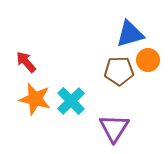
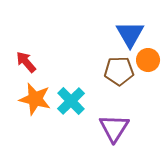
blue triangle: rotated 44 degrees counterclockwise
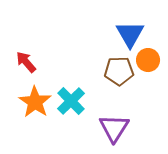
orange star: moved 3 px down; rotated 20 degrees clockwise
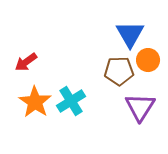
red arrow: rotated 85 degrees counterclockwise
cyan cross: rotated 12 degrees clockwise
purple triangle: moved 26 px right, 21 px up
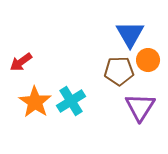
red arrow: moved 5 px left
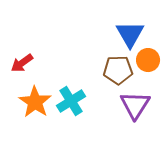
red arrow: moved 1 px right, 1 px down
brown pentagon: moved 1 px left, 1 px up
purple triangle: moved 5 px left, 2 px up
